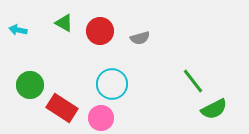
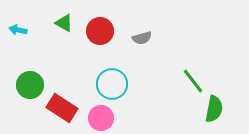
gray semicircle: moved 2 px right
green semicircle: rotated 52 degrees counterclockwise
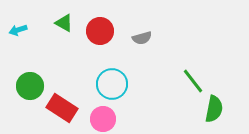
cyan arrow: rotated 30 degrees counterclockwise
green circle: moved 1 px down
pink circle: moved 2 px right, 1 px down
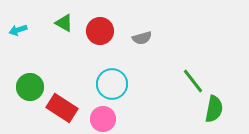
green circle: moved 1 px down
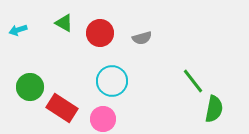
red circle: moved 2 px down
cyan circle: moved 3 px up
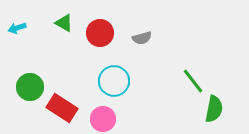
cyan arrow: moved 1 px left, 2 px up
cyan circle: moved 2 px right
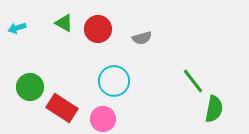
red circle: moved 2 px left, 4 px up
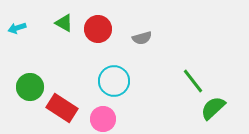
green semicircle: moved 1 px left, 1 px up; rotated 144 degrees counterclockwise
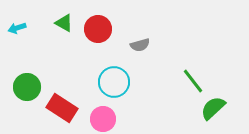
gray semicircle: moved 2 px left, 7 px down
cyan circle: moved 1 px down
green circle: moved 3 px left
